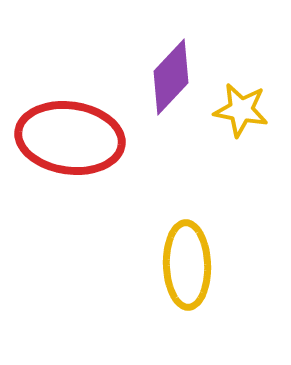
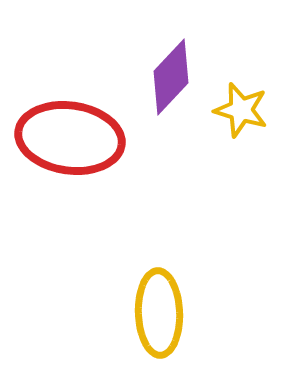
yellow star: rotated 6 degrees clockwise
yellow ellipse: moved 28 px left, 48 px down
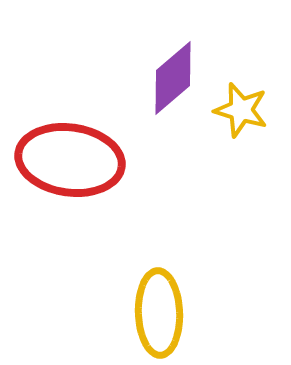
purple diamond: moved 2 px right, 1 px down; rotated 6 degrees clockwise
red ellipse: moved 22 px down
